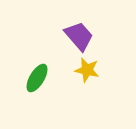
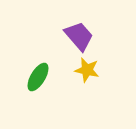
green ellipse: moved 1 px right, 1 px up
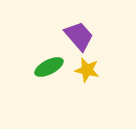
green ellipse: moved 11 px right, 10 px up; rotated 32 degrees clockwise
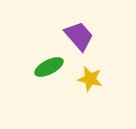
yellow star: moved 3 px right, 9 px down
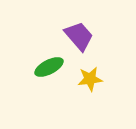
yellow star: rotated 20 degrees counterclockwise
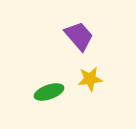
green ellipse: moved 25 px down; rotated 8 degrees clockwise
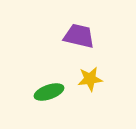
purple trapezoid: rotated 36 degrees counterclockwise
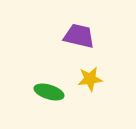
green ellipse: rotated 36 degrees clockwise
